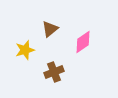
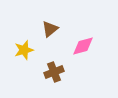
pink diamond: moved 4 px down; rotated 20 degrees clockwise
yellow star: moved 1 px left
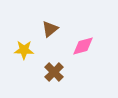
yellow star: rotated 18 degrees clockwise
brown cross: rotated 24 degrees counterclockwise
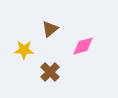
brown cross: moved 4 px left
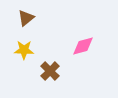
brown triangle: moved 24 px left, 11 px up
brown cross: moved 1 px up
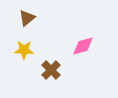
brown triangle: moved 1 px right
brown cross: moved 1 px right, 1 px up
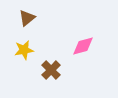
yellow star: rotated 12 degrees counterclockwise
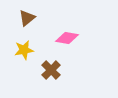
pink diamond: moved 16 px left, 8 px up; rotated 25 degrees clockwise
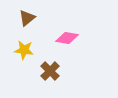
yellow star: rotated 18 degrees clockwise
brown cross: moved 1 px left, 1 px down
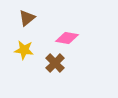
brown cross: moved 5 px right, 8 px up
